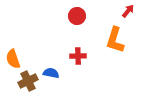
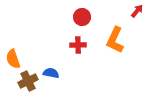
red arrow: moved 9 px right
red circle: moved 5 px right, 1 px down
orange L-shape: rotated 8 degrees clockwise
red cross: moved 11 px up
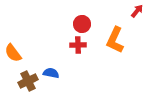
red circle: moved 7 px down
orange semicircle: moved 6 px up; rotated 18 degrees counterclockwise
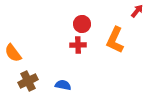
blue semicircle: moved 12 px right, 12 px down
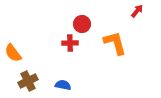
orange L-shape: moved 3 px down; rotated 140 degrees clockwise
red cross: moved 8 px left, 2 px up
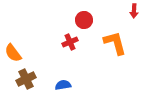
red arrow: moved 3 px left; rotated 144 degrees clockwise
red circle: moved 2 px right, 4 px up
red cross: moved 1 px up; rotated 21 degrees counterclockwise
brown cross: moved 2 px left, 2 px up
blue semicircle: rotated 21 degrees counterclockwise
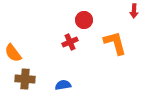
brown cross: moved 1 px left; rotated 30 degrees clockwise
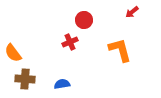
red arrow: moved 2 px left, 1 px down; rotated 48 degrees clockwise
orange L-shape: moved 5 px right, 7 px down
blue semicircle: moved 1 px left, 1 px up
